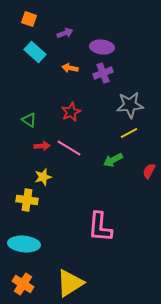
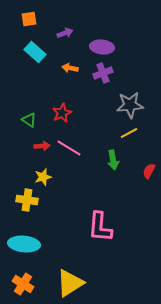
orange square: rotated 28 degrees counterclockwise
red star: moved 9 px left, 1 px down
green arrow: rotated 72 degrees counterclockwise
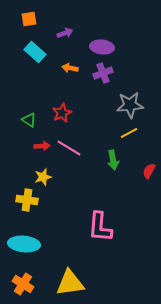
yellow triangle: rotated 24 degrees clockwise
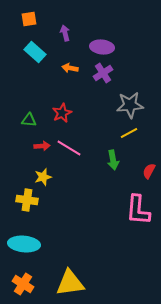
purple arrow: rotated 84 degrees counterclockwise
purple cross: rotated 12 degrees counterclockwise
green triangle: rotated 28 degrees counterclockwise
pink L-shape: moved 38 px right, 17 px up
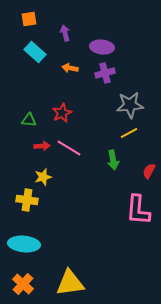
purple cross: moved 2 px right; rotated 18 degrees clockwise
orange cross: rotated 10 degrees clockwise
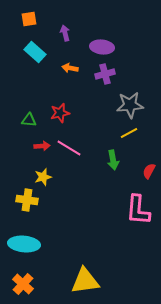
purple cross: moved 1 px down
red star: moved 2 px left; rotated 12 degrees clockwise
yellow triangle: moved 15 px right, 2 px up
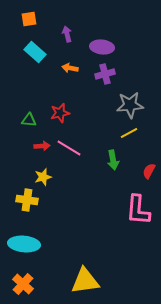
purple arrow: moved 2 px right, 1 px down
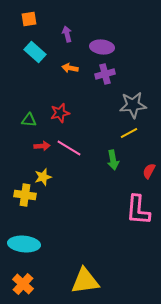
gray star: moved 3 px right
yellow cross: moved 2 px left, 5 px up
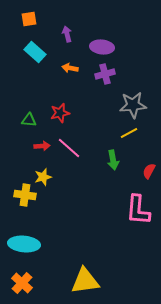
pink line: rotated 10 degrees clockwise
orange cross: moved 1 px left, 1 px up
